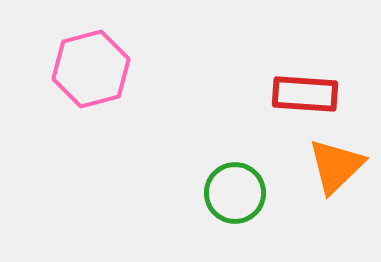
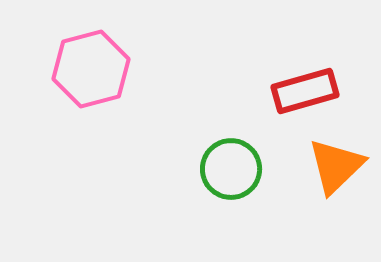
red rectangle: moved 3 px up; rotated 20 degrees counterclockwise
green circle: moved 4 px left, 24 px up
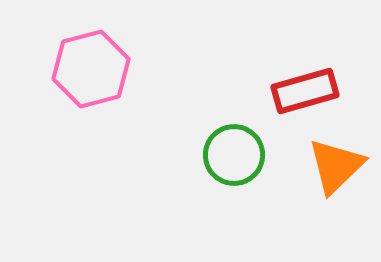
green circle: moved 3 px right, 14 px up
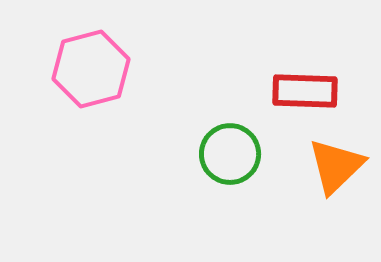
red rectangle: rotated 18 degrees clockwise
green circle: moved 4 px left, 1 px up
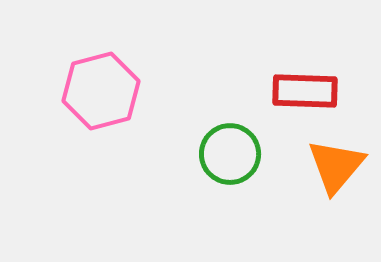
pink hexagon: moved 10 px right, 22 px down
orange triangle: rotated 6 degrees counterclockwise
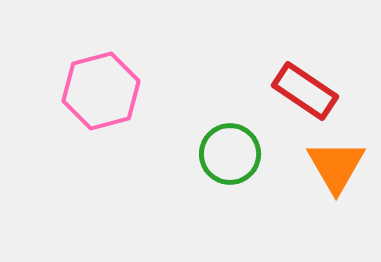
red rectangle: rotated 32 degrees clockwise
orange triangle: rotated 10 degrees counterclockwise
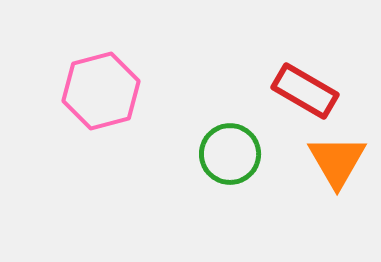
red rectangle: rotated 4 degrees counterclockwise
orange triangle: moved 1 px right, 5 px up
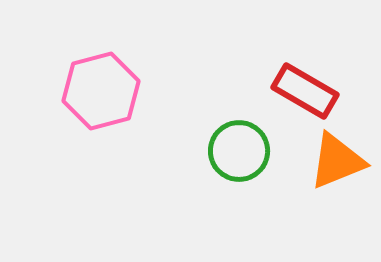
green circle: moved 9 px right, 3 px up
orange triangle: rotated 38 degrees clockwise
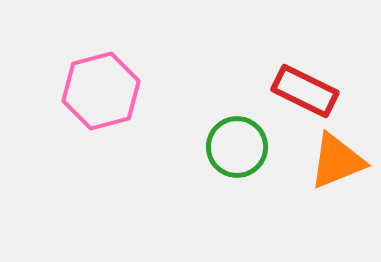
red rectangle: rotated 4 degrees counterclockwise
green circle: moved 2 px left, 4 px up
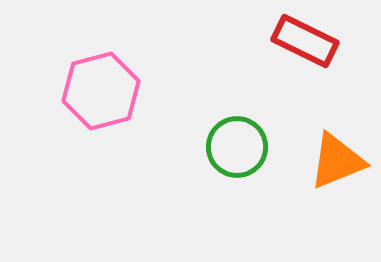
red rectangle: moved 50 px up
